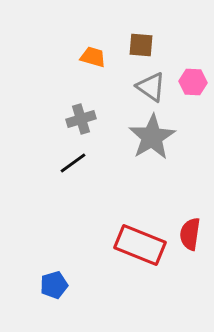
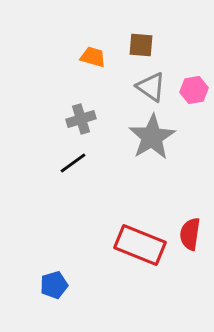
pink hexagon: moved 1 px right, 8 px down; rotated 12 degrees counterclockwise
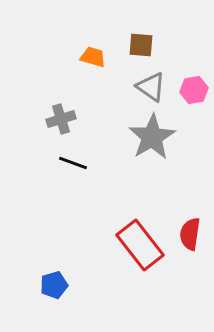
gray cross: moved 20 px left
black line: rotated 56 degrees clockwise
red rectangle: rotated 30 degrees clockwise
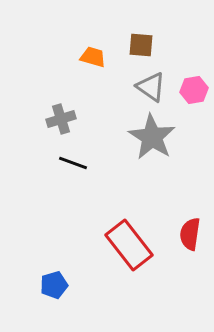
gray star: rotated 9 degrees counterclockwise
red rectangle: moved 11 px left
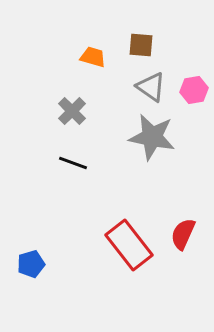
gray cross: moved 11 px right, 8 px up; rotated 28 degrees counterclockwise
gray star: rotated 21 degrees counterclockwise
red semicircle: moved 7 px left; rotated 16 degrees clockwise
blue pentagon: moved 23 px left, 21 px up
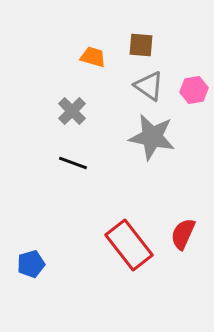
gray triangle: moved 2 px left, 1 px up
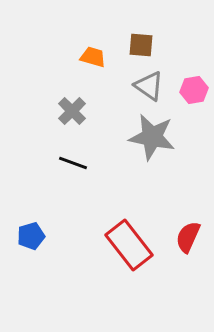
red semicircle: moved 5 px right, 3 px down
blue pentagon: moved 28 px up
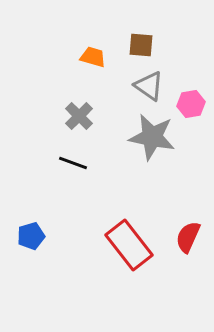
pink hexagon: moved 3 px left, 14 px down
gray cross: moved 7 px right, 5 px down
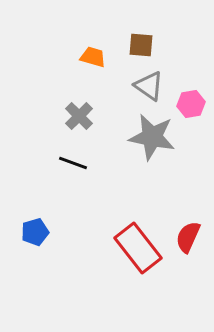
blue pentagon: moved 4 px right, 4 px up
red rectangle: moved 9 px right, 3 px down
